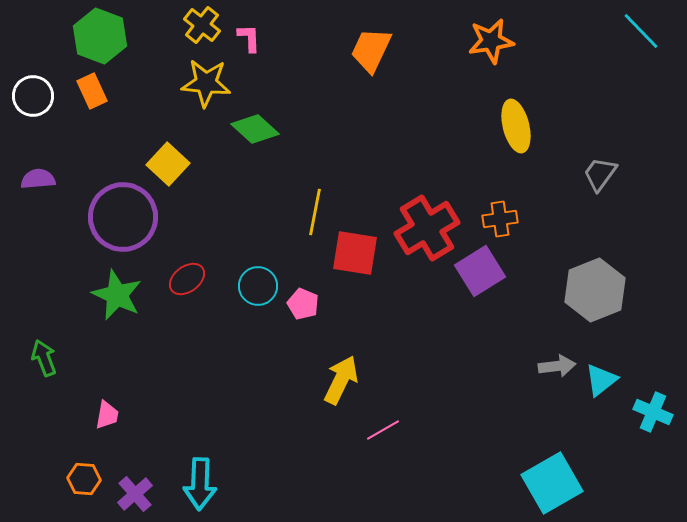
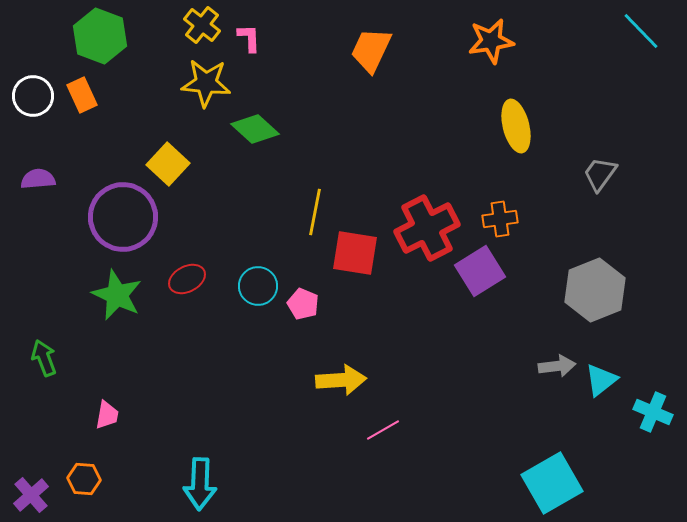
orange rectangle: moved 10 px left, 4 px down
red cross: rotated 4 degrees clockwise
red ellipse: rotated 9 degrees clockwise
yellow arrow: rotated 60 degrees clockwise
purple cross: moved 104 px left, 1 px down
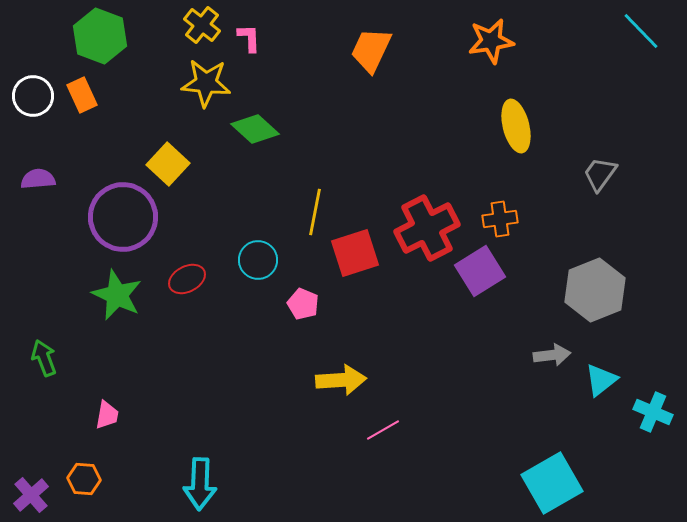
red square: rotated 27 degrees counterclockwise
cyan circle: moved 26 px up
gray arrow: moved 5 px left, 11 px up
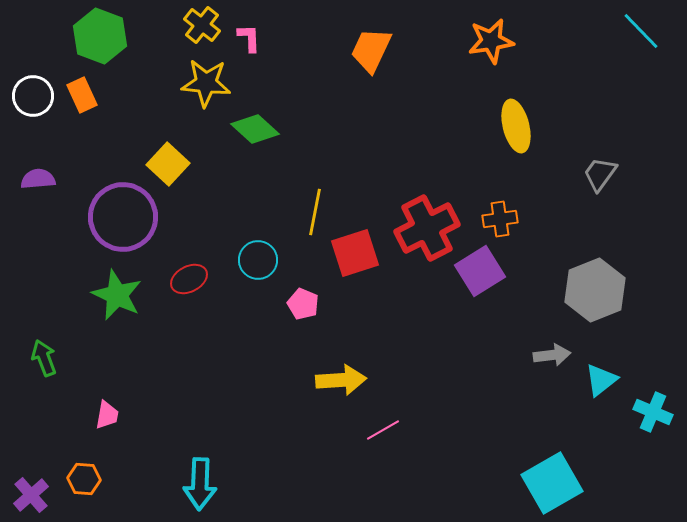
red ellipse: moved 2 px right
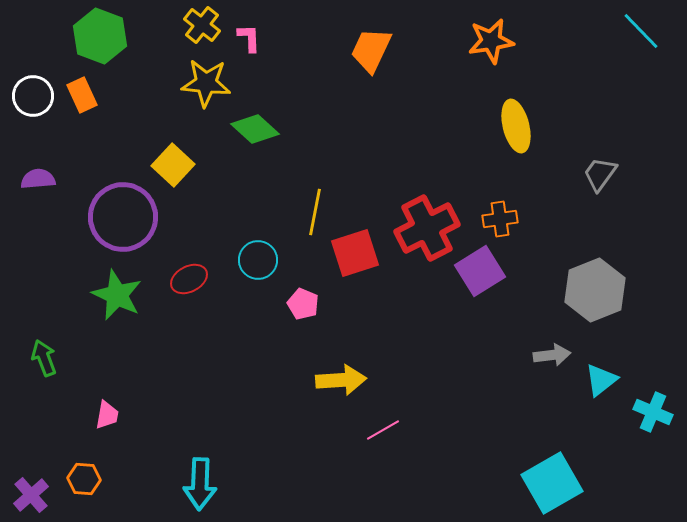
yellow square: moved 5 px right, 1 px down
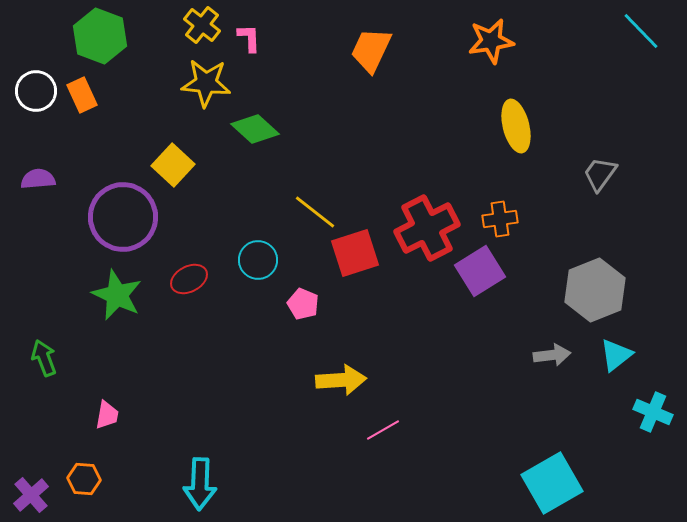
white circle: moved 3 px right, 5 px up
yellow line: rotated 63 degrees counterclockwise
cyan triangle: moved 15 px right, 25 px up
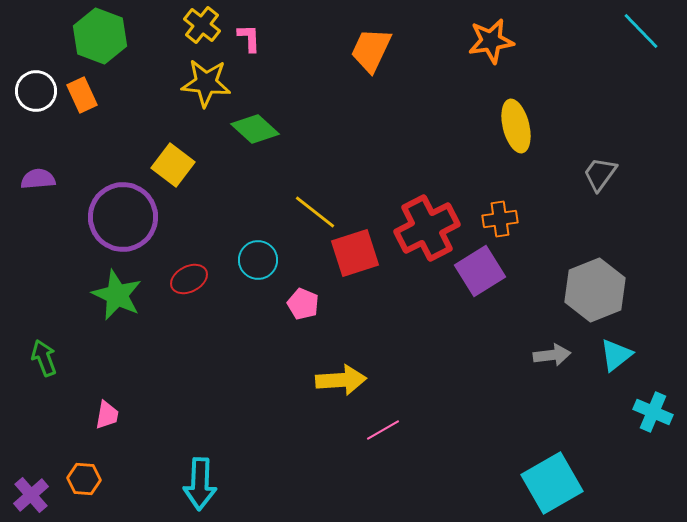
yellow square: rotated 6 degrees counterclockwise
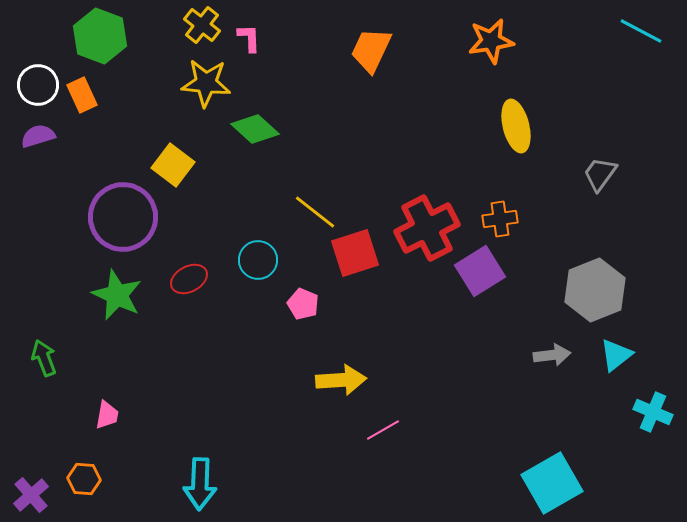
cyan line: rotated 18 degrees counterclockwise
white circle: moved 2 px right, 6 px up
purple semicircle: moved 43 px up; rotated 12 degrees counterclockwise
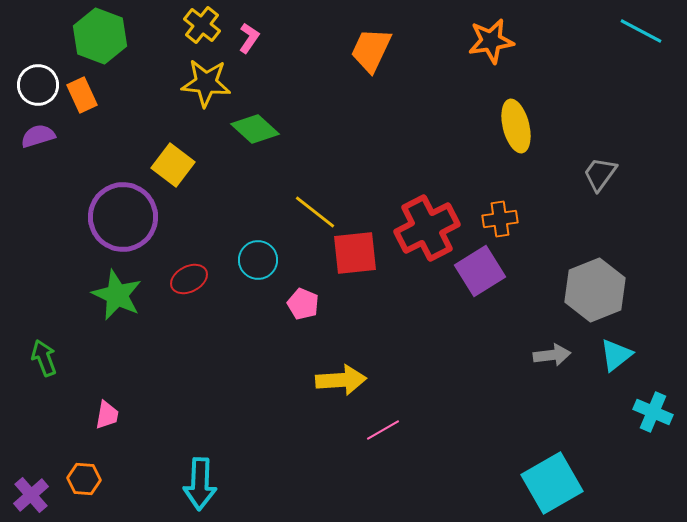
pink L-shape: rotated 36 degrees clockwise
red square: rotated 12 degrees clockwise
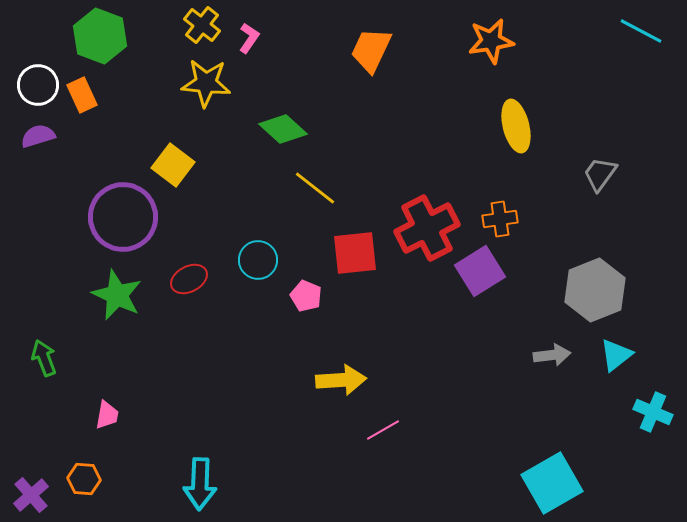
green diamond: moved 28 px right
yellow line: moved 24 px up
pink pentagon: moved 3 px right, 8 px up
